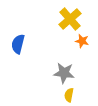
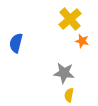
blue semicircle: moved 2 px left, 1 px up
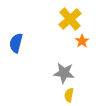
orange star: rotated 24 degrees clockwise
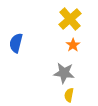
orange star: moved 9 px left, 4 px down
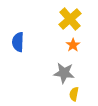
blue semicircle: moved 2 px right, 1 px up; rotated 12 degrees counterclockwise
yellow semicircle: moved 5 px right, 1 px up
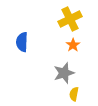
yellow cross: rotated 15 degrees clockwise
blue semicircle: moved 4 px right
gray star: rotated 25 degrees counterclockwise
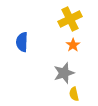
yellow semicircle: rotated 24 degrees counterclockwise
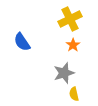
blue semicircle: rotated 36 degrees counterclockwise
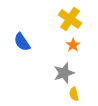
yellow cross: rotated 30 degrees counterclockwise
